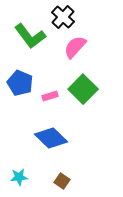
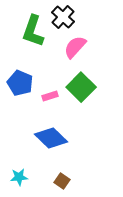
green L-shape: moved 3 px right, 5 px up; rotated 56 degrees clockwise
green square: moved 2 px left, 2 px up
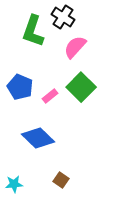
black cross: rotated 10 degrees counterclockwise
blue pentagon: moved 4 px down
pink rectangle: rotated 21 degrees counterclockwise
blue diamond: moved 13 px left
cyan star: moved 5 px left, 7 px down
brown square: moved 1 px left, 1 px up
